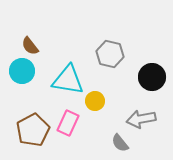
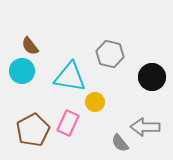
cyan triangle: moved 2 px right, 3 px up
yellow circle: moved 1 px down
gray arrow: moved 4 px right, 8 px down; rotated 12 degrees clockwise
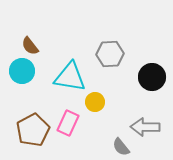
gray hexagon: rotated 16 degrees counterclockwise
gray semicircle: moved 1 px right, 4 px down
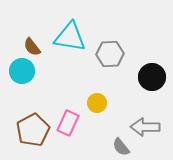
brown semicircle: moved 2 px right, 1 px down
cyan triangle: moved 40 px up
yellow circle: moved 2 px right, 1 px down
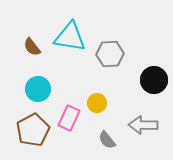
cyan circle: moved 16 px right, 18 px down
black circle: moved 2 px right, 3 px down
pink rectangle: moved 1 px right, 5 px up
gray arrow: moved 2 px left, 2 px up
gray semicircle: moved 14 px left, 7 px up
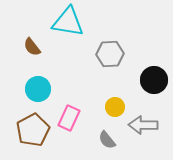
cyan triangle: moved 2 px left, 15 px up
yellow circle: moved 18 px right, 4 px down
